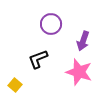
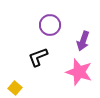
purple circle: moved 1 px left, 1 px down
black L-shape: moved 2 px up
yellow square: moved 3 px down
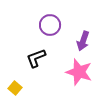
black L-shape: moved 2 px left, 1 px down
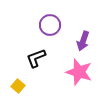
yellow square: moved 3 px right, 2 px up
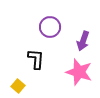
purple circle: moved 2 px down
black L-shape: moved 1 px down; rotated 115 degrees clockwise
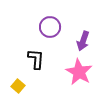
pink star: rotated 12 degrees clockwise
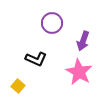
purple circle: moved 2 px right, 4 px up
black L-shape: rotated 110 degrees clockwise
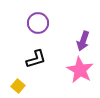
purple circle: moved 14 px left
black L-shape: rotated 40 degrees counterclockwise
pink star: moved 1 px right, 2 px up
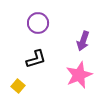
pink star: moved 1 px left, 5 px down; rotated 20 degrees clockwise
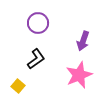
black L-shape: rotated 20 degrees counterclockwise
